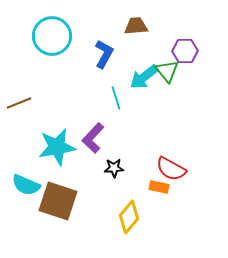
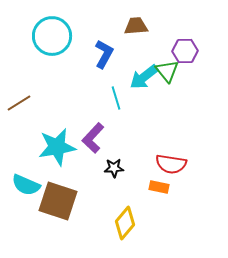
brown line: rotated 10 degrees counterclockwise
red semicircle: moved 5 px up; rotated 20 degrees counterclockwise
yellow diamond: moved 4 px left, 6 px down
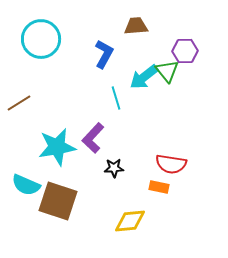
cyan circle: moved 11 px left, 3 px down
yellow diamond: moved 5 px right, 2 px up; rotated 44 degrees clockwise
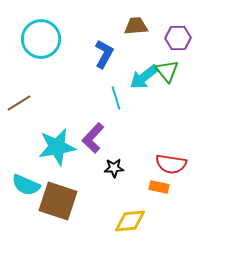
purple hexagon: moved 7 px left, 13 px up
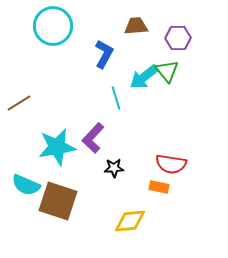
cyan circle: moved 12 px right, 13 px up
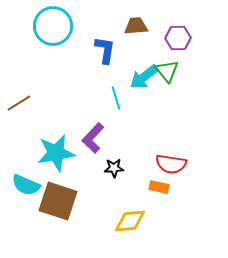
blue L-shape: moved 1 px right, 4 px up; rotated 20 degrees counterclockwise
cyan star: moved 1 px left, 6 px down
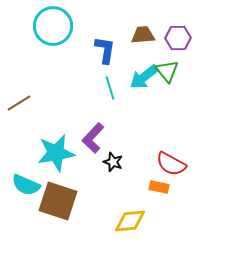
brown trapezoid: moved 7 px right, 9 px down
cyan line: moved 6 px left, 10 px up
red semicircle: rotated 20 degrees clockwise
black star: moved 1 px left, 6 px up; rotated 24 degrees clockwise
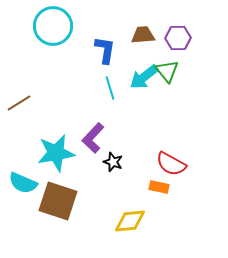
cyan semicircle: moved 3 px left, 2 px up
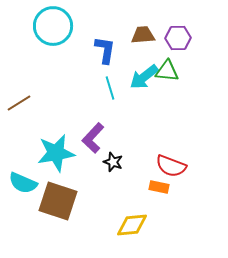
green triangle: rotated 45 degrees counterclockwise
red semicircle: moved 2 px down; rotated 8 degrees counterclockwise
yellow diamond: moved 2 px right, 4 px down
